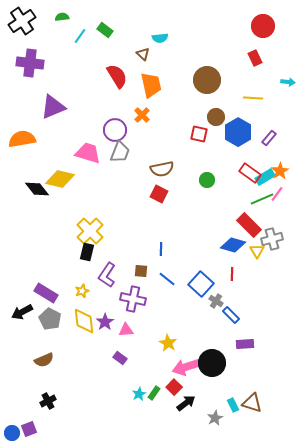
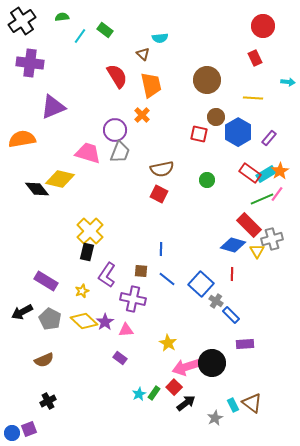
cyan rectangle at (265, 177): moved 1 px right, 3 px up
purple rectangle at (46, 293): moved 12 px up
yellow diamond at (84, 321): rotated 40 degrees counterclockwise
brown triangle at (252, 403): rotated 20 degrees clockwise
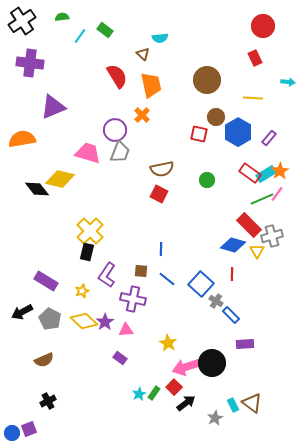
gray cross at (272, 239): moved 3 px up
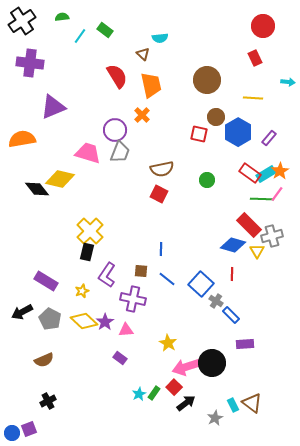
green line at (262, 199): rotated 25 degrees clockwise
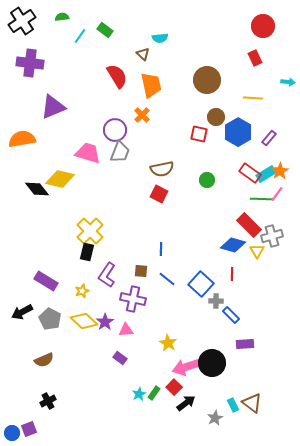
gray cross at (216, 301): rotated 32 degrees counterclockwise
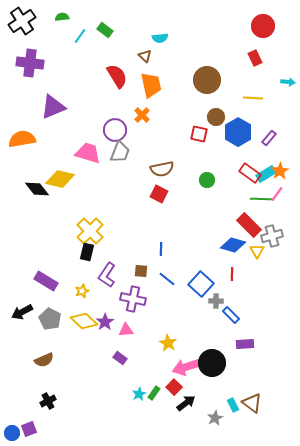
brown triangle at (143, 54): moved 2 px right, 2 px down
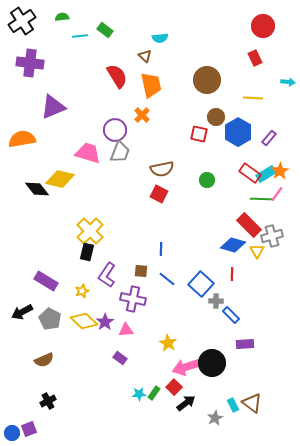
cyan line at (80, 36): rotated 49 degrees clockwise
cyan star at (139, 394): rotated 24 degrees clockwise
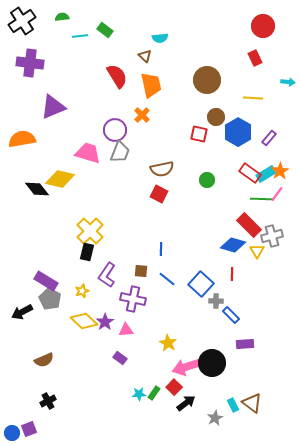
gray pentagon at (50, 319): moved 20 px up
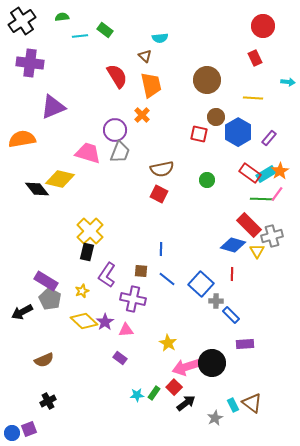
cyan star at (139, 394): moved 2 px left, 1 px down
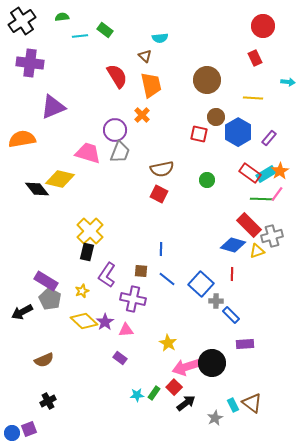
yellow triangle at (257, 251): rotated 42 degrees clockwise
